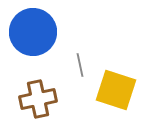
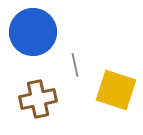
gray line: moved 5 px left
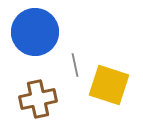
blue circle: moved 2 px right
yellow square: moved 7 px left, 5 px up
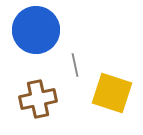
blue circle: moved 1 px right, 2 px up
yellow square: moved 3 px right, 8 px down
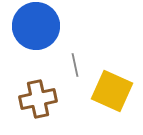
blue circle: moved 4 px up
yellow square: moved 2 px up; rotated 6 degrees clockwise
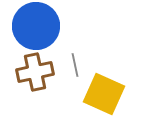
yellow square: moved 8 px left, 3 px down
brown cross: moved 3 px left, 27 px up
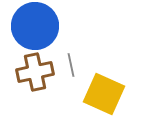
blue circle: moved 1 px left
gray line: moved 4 px left
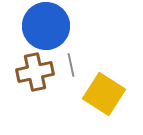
blue circle: moved 11 px right
yellow square: rotated 9 degrees clockwise
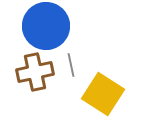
yellow square: moved 1 px left
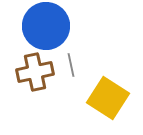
yellow square: moved 5 px right, 4 px down
